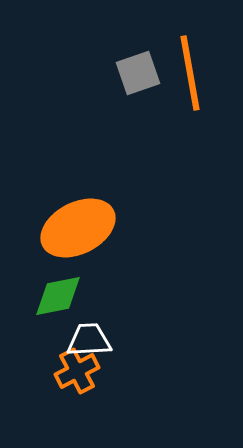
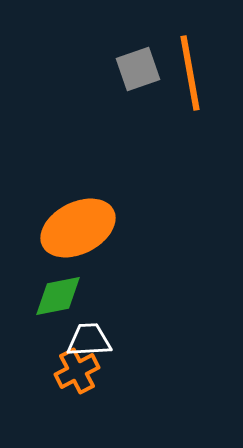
gray square: moved 4 px up
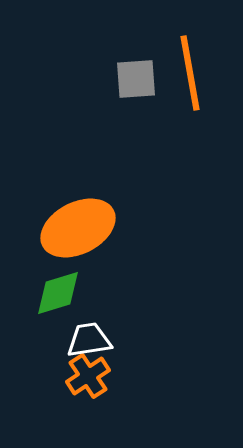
gray square: moved 2 px left, 10 px down; rotated 15 degrees clockwise
green diamond: moved 3 px up; rotated 6 degrees counterclockwise
white trapezoid: rotated 6 degrees counterclockwise
orange cross: moved 11 px right, 5 px down; rotated 6 degrees counterclockwise
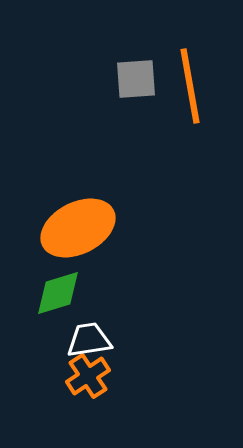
orange line: moved 13 px down
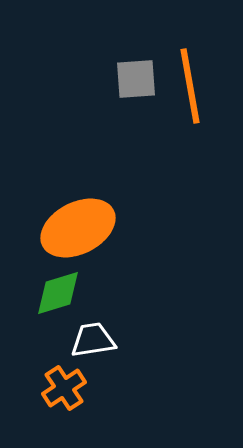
white trapezoid: moved 4 px right
orange cross: moved 24 px left, 12 px down
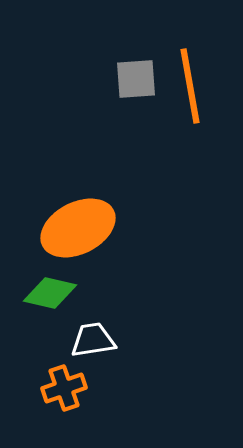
green diamond: moved 8 px left; rotated 30 degrees clockwise
orange cross: rotated 15 degrees clockwise
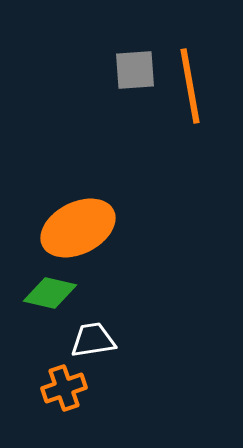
gray square: moved 1 px left, 9 px up
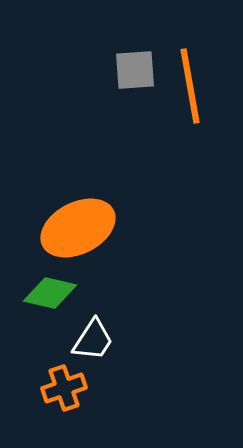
white trapezoid: rotated 132 degrees clockwise
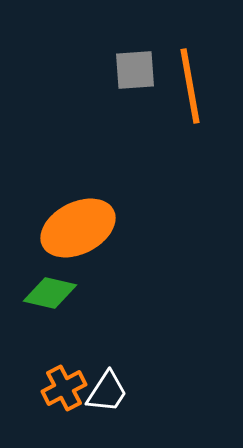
white trapezoid: moved 14 px right, 52 px down
orange cross: rotated 9 degrees counterclockwise
